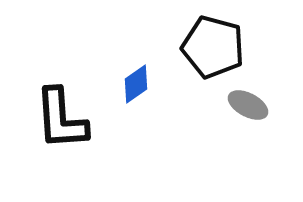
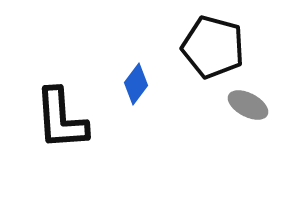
blue diamond: rotated 18 degrees counterclockwise
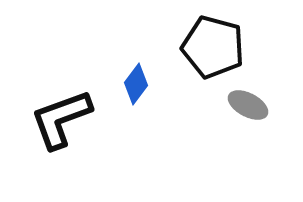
black L-shape: rotated 74 degrees clockwise
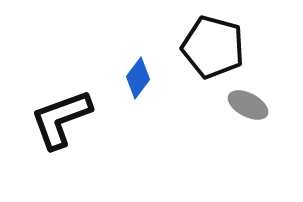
blue diamond: moved 2 px right, 6 px up
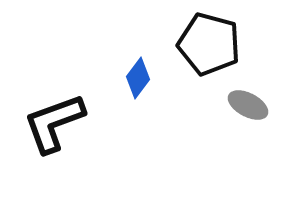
black pentagon: moved 4 px left, 3 px up
black L-shape: moved 7 px left, 4 px down
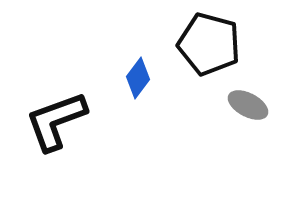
black L-shape: moved 2 px right, 2 px up
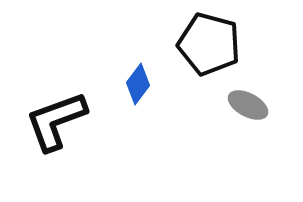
blue diamond: moved 6 px down
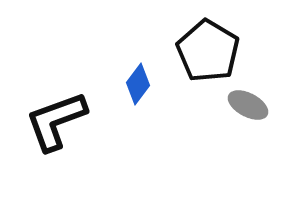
black pentagon: moved 1 px left, 7 px down; rotated 16 degrees clockwise
